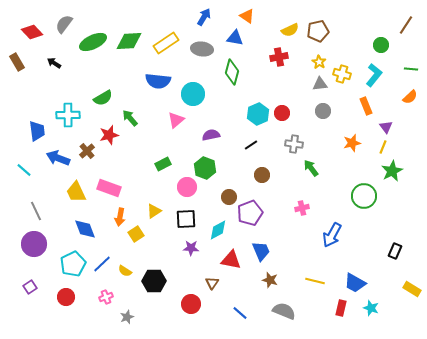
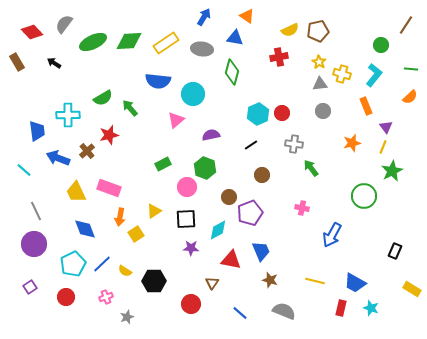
green arrow at (130, 118): moved 10 px up
pink cross at (302, 208): rotated 24 degrees clockwise
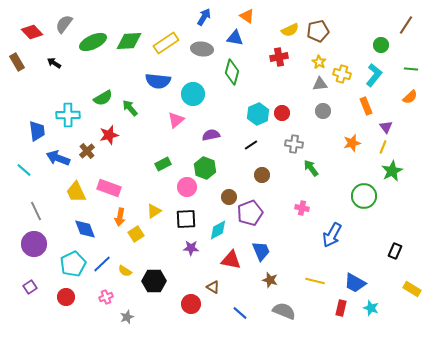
brown triangle at (212, 283): moved 1 px right, 4 px down; rotated 32 degrees counterclockwise
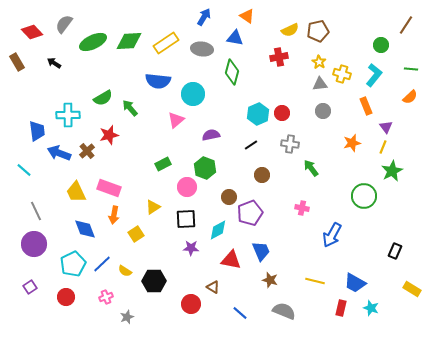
gray cross at (294, 144): moved 4 px left
blue arrow at (58, 158): moved 1 px right, 5 px up
yellow triangle at (154, 211): moved 1 px left, 4 px up
orange arrow at (120, 217): moved 6 px left, 2 px up
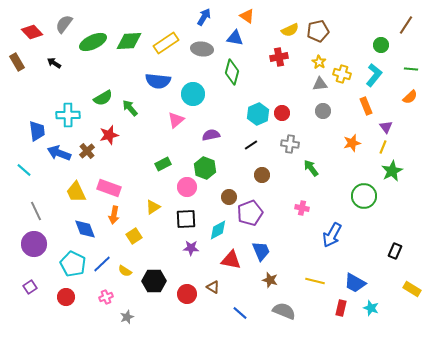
yellow square at (136, 234): moved 2 px left, 2 px down
cyan pentagon at (73, 264): rotated 20 degrees counterclockwise
red circle at (191, 304): moved 4 px left, 10 px up
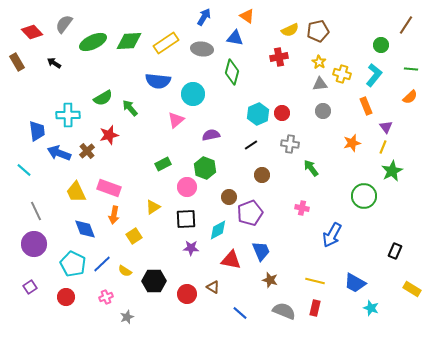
red rectangle at (341, 308): moved 26 px left
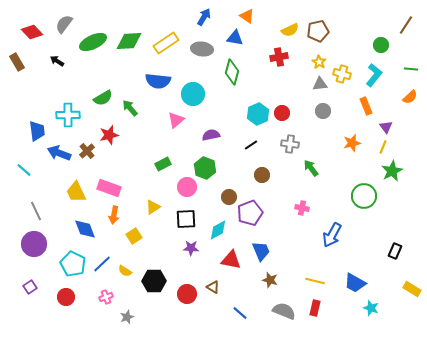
black arrow at (54, 63): moved 3 px right, 2 px up
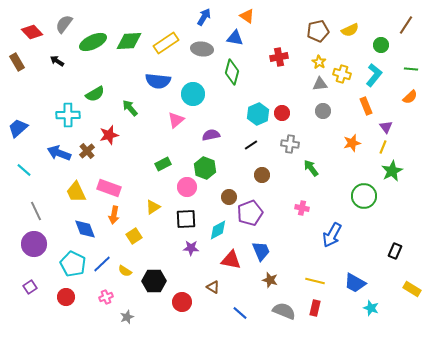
yellow semicircle at (290, 30): moved 60 px right
green semicircle at (103, 98): moved 8 px left, 4 px up
blue trapezoid at (37, 131): moved 19 px left, 3 px up; rotated 125 degrees counterclockwise
red circle at (187, 294): moved 5 px left, 8 px down
